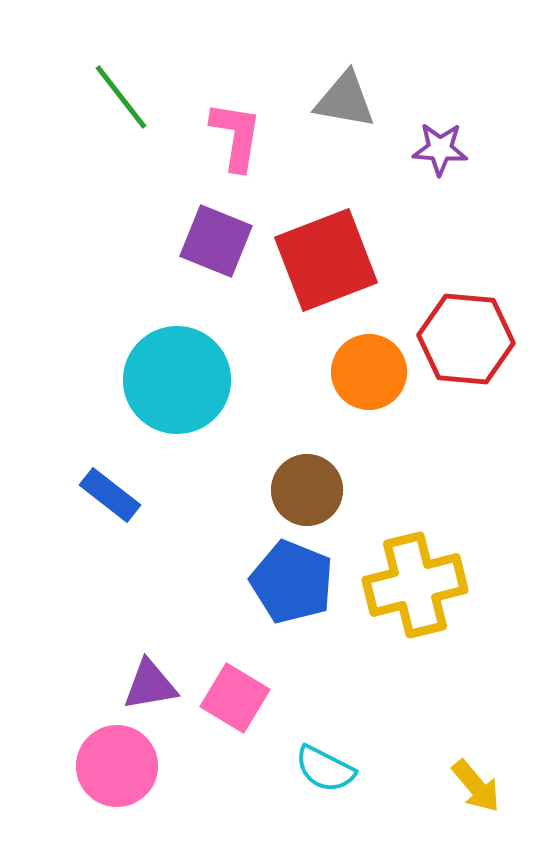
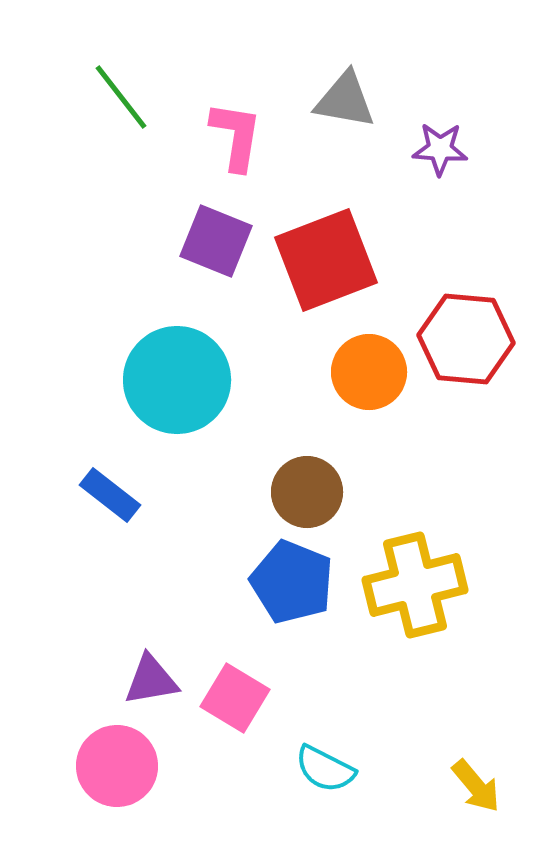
brown circle: moved 2 px down
purple triangle: moved 1 px right, 5 px up
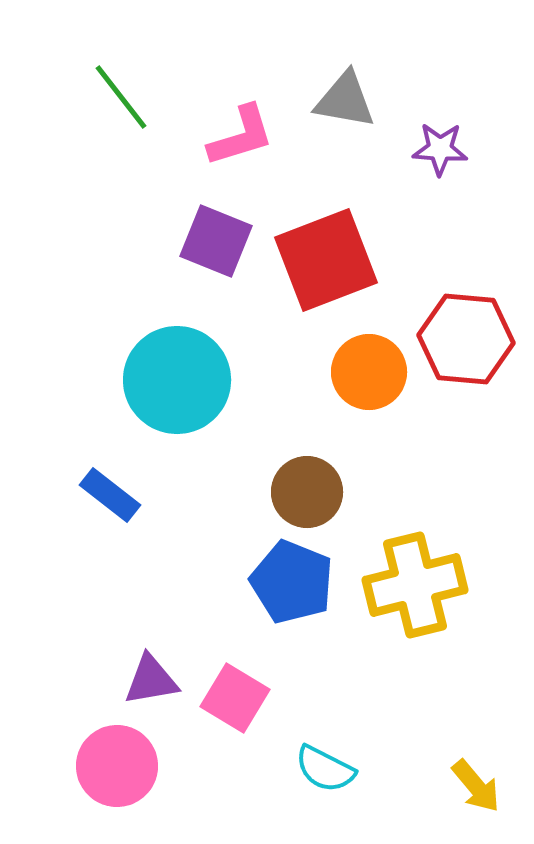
pink L-shape: moved 5 px right; rotated 64 degrees clockwise
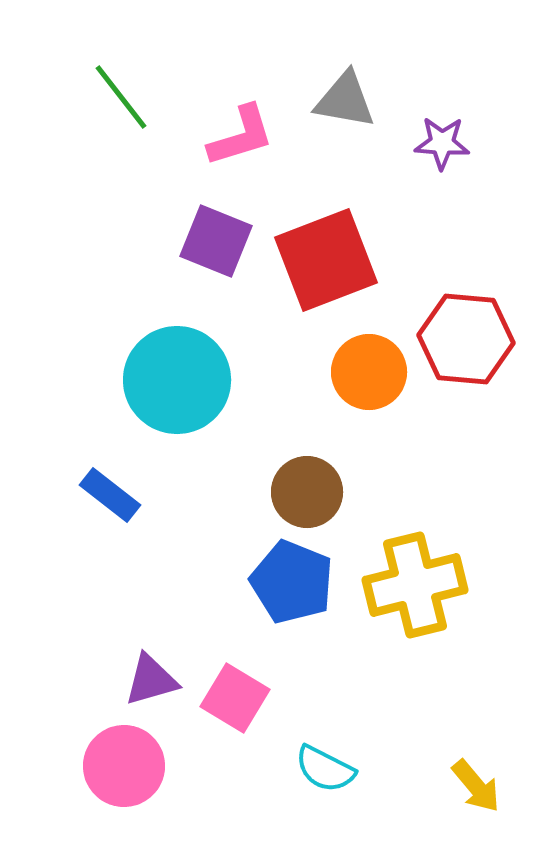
purple star: moved 2 px right, 6 px up
purple triangle: rotated 6 degrees counterclockwise
pink circle: moved 7 px right
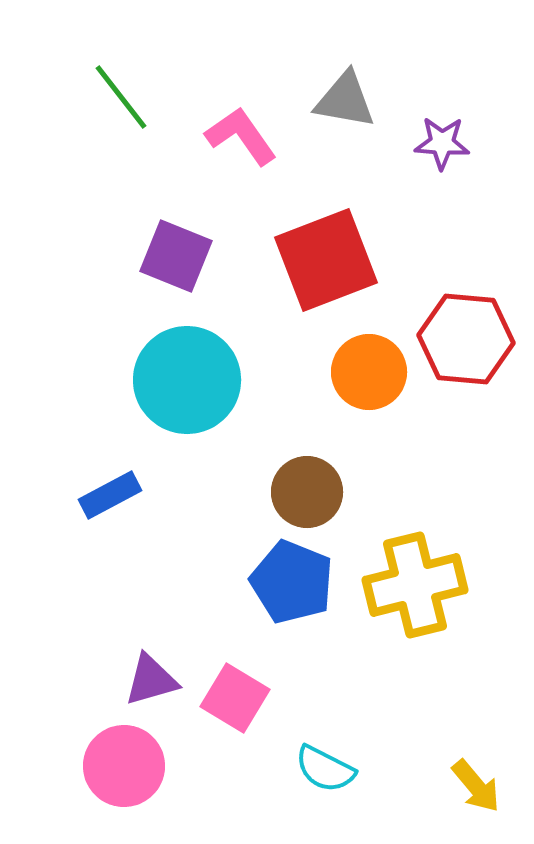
pink L-shape: rotated 108 degrees counterclockwise
purple square: moved 40 px left, 15 px down
cyan circle: moved 10 px right
blue rectangle: rotated 66 degrees counterclockwise
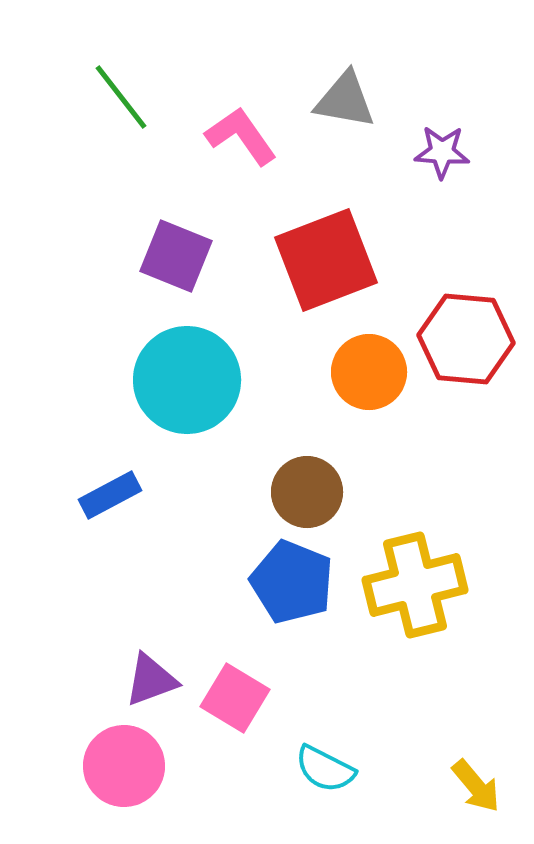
purple star: moved 9 px down
purple triangle: rotated 4 degrees counterclockwise
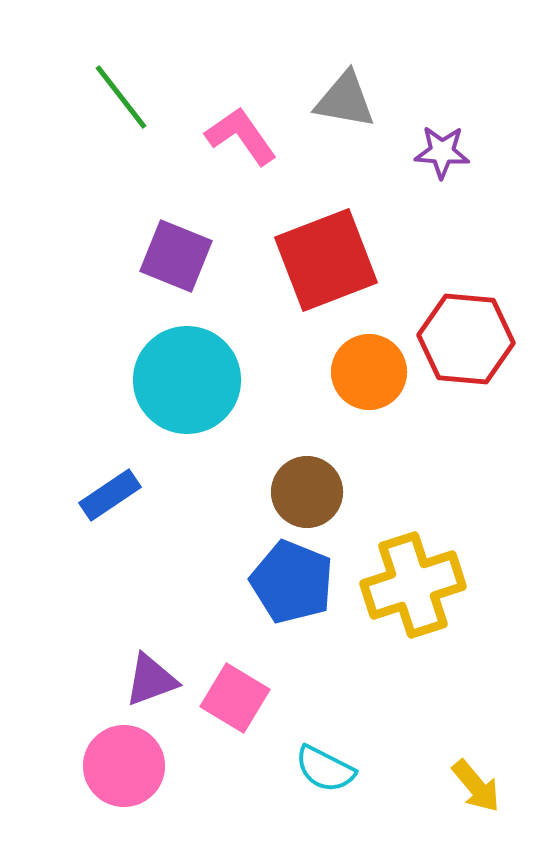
blue rectangle: rotated 6 degrees counterclockwise
yellow cross: moved 2 px left; rotated 4 degrees counterclockwise
